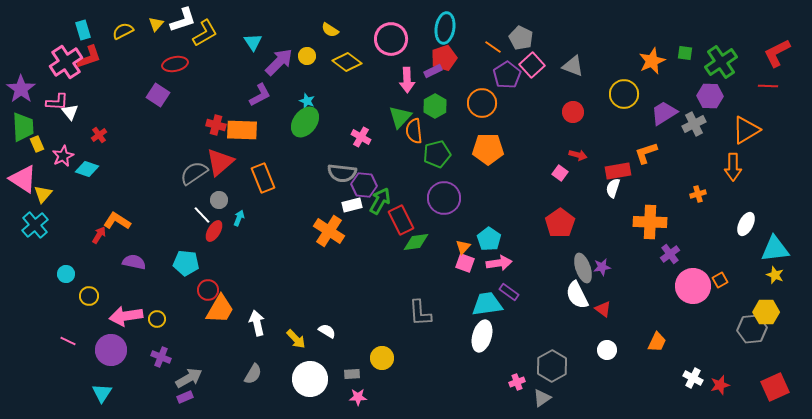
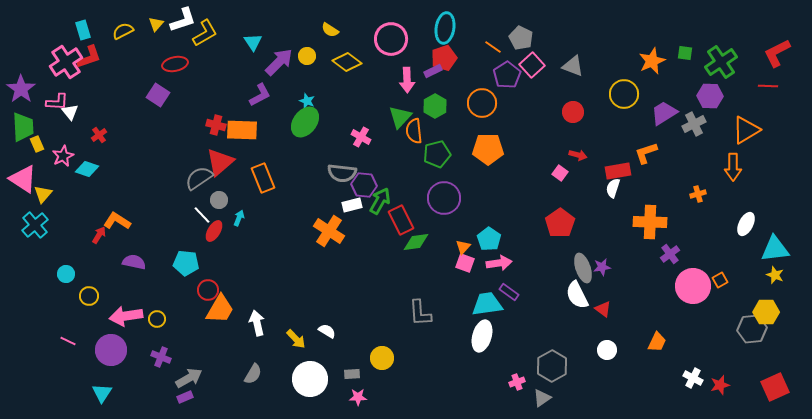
gray semicircle at (194, 173): moved 5 px right, 5 px down
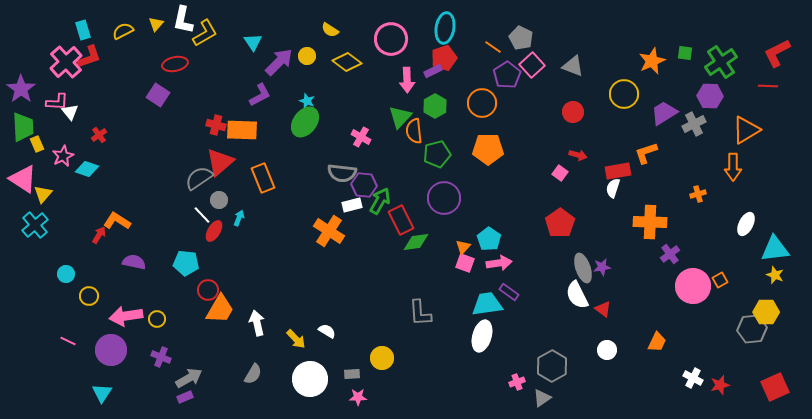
white L-shape at (183, 20): rotated 120 degrees clockwise
pink cross at (66, 62): rotated 8 degrees counterclockwise
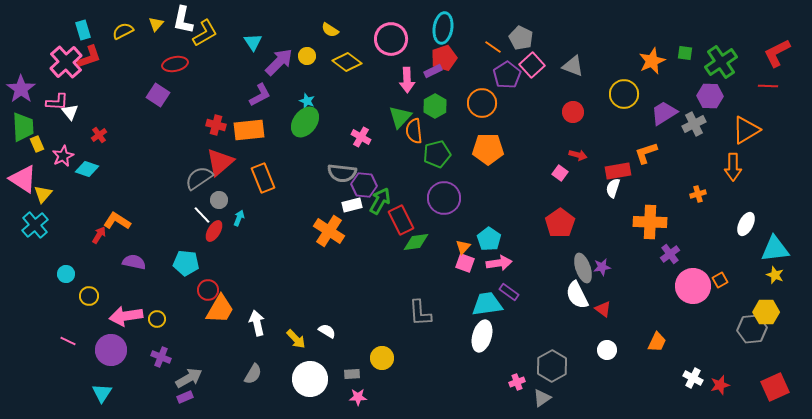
cyan ellipse at (445, 28): moved 2 px left
orange rectangle at (242, 130): moved 7 px right; rotated 8 degrees counterclockwise
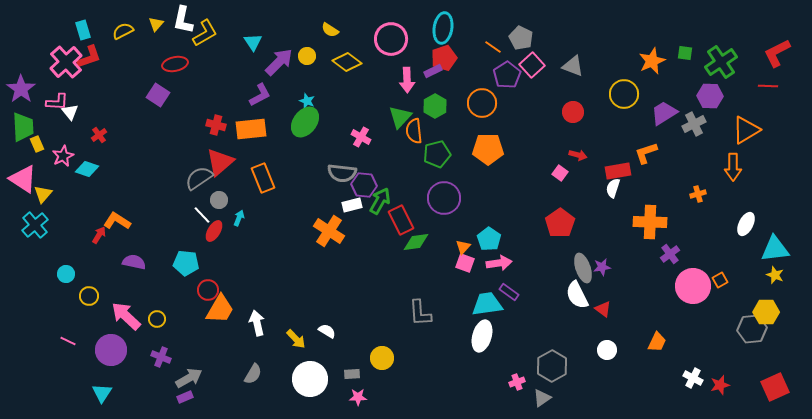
orange rectangle at (249, 130): moved 2 px right, 1 px up
pink arrow at (126, 316): rotated 52 degrees clockwise
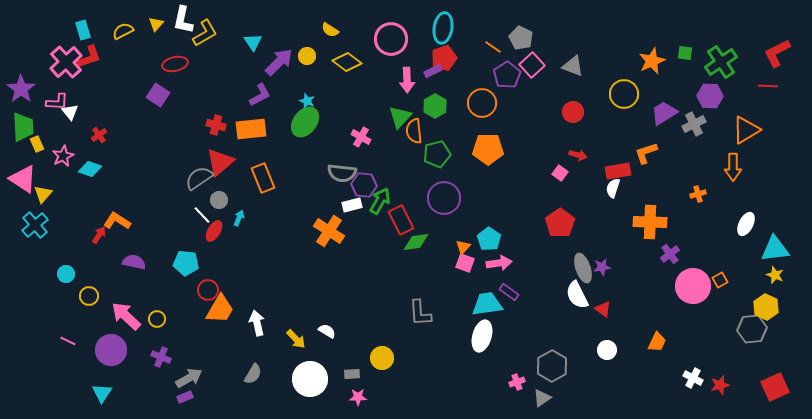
cyan diamond at (87, 169): moved 3 px right
yellow hexagon at (766, 312): moved 5 px up; rotated 25 degrees clockwise
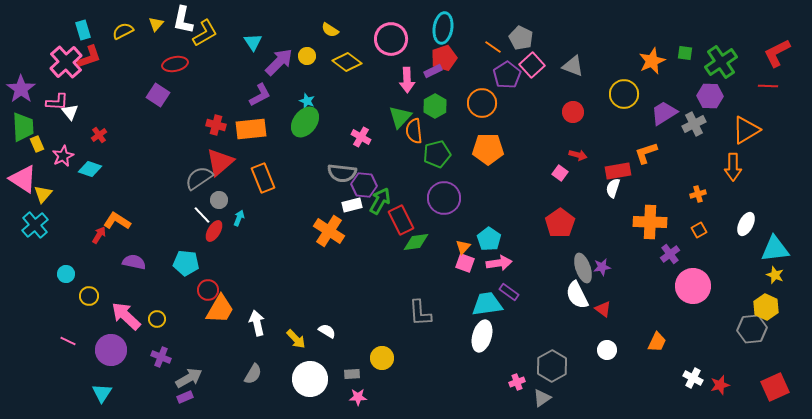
orange square at (720, 280): moved 21 px left, 50 px up
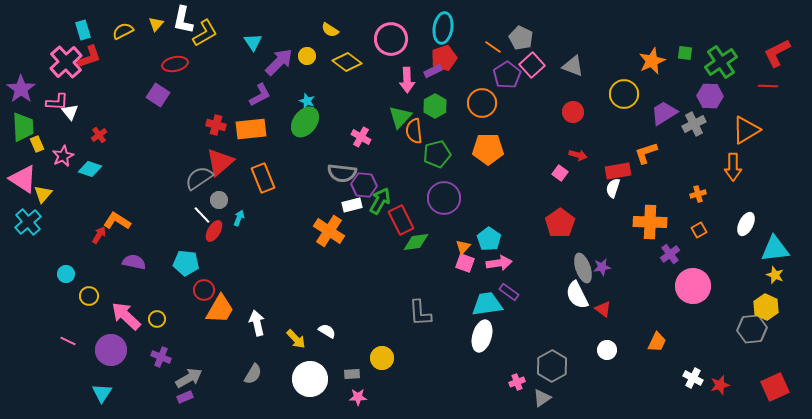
cyan cross at (35, 225): moved 7 px left, 3 px up
red circle at (208, 290): moved 4 px left
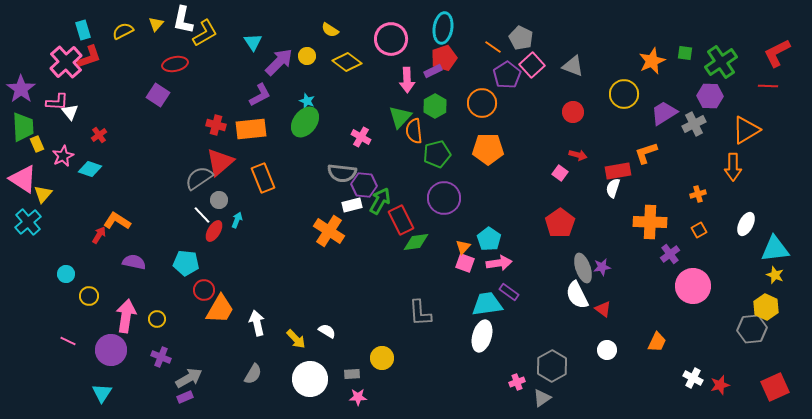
cyan arrow at (239, 218): moved 2 px left, 2 px down
pink arrow at (126, 316): rotated 56 degrees clockwise
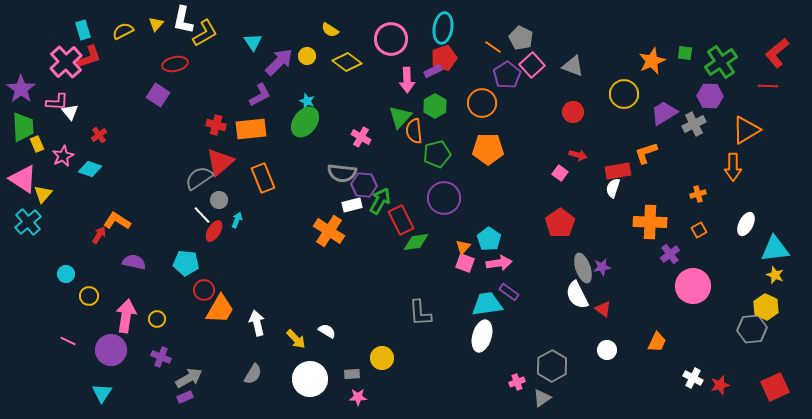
red L-shape at (777, 53): rotated 12 degrees counterclockwise
